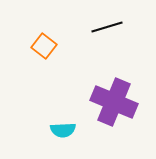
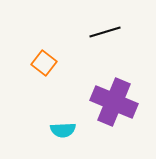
black line: moved 2 px left, 5 px down
orange square: moved 17 px down
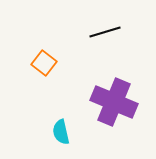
cyan semicircle: moved 2 px left, 2 px down; rotated 80 degrees clockwise
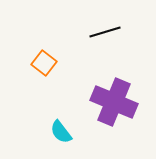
cyan semicircle: rotated 25 degrees counterclockwise
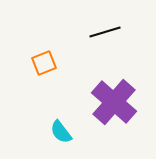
orange square: rotated 30 degrees clockwise
purple cross: rotated 18 degrees clockwise
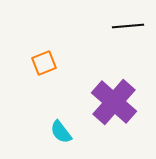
black line: moved 23 px right, 6 px up; rotated 12 degrees clockwise
